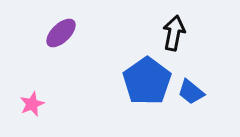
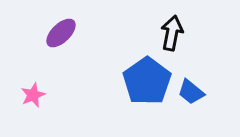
black arrow: moved 2 px left
pink star: moved 1 px right, 9 px up
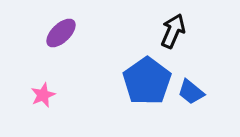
black arrow: moved 1 px right, 2 px up; rotated 12 degrees clockwise
pink star: moved 10 px right
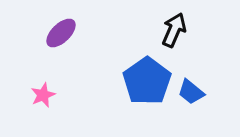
black arrow: moved 1 px right, 1 px up
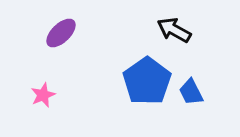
black arrow: rotated 84 degrees counterclockwise
blue trapezoid: rotated 24 degrees clockwise
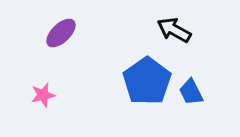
pink star: rotated 10 degrees clockwise
